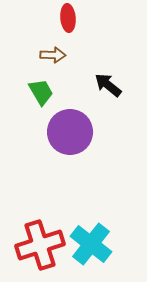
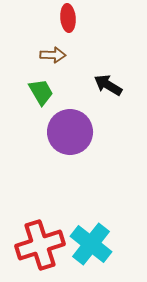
black arrow: rotated 8 degrees counterclockwise
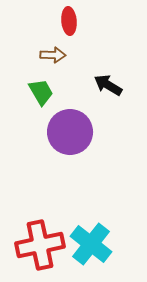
red ellipse: moved 1 px right, 3 px down
red cross: rotated 6 degrees clockwise
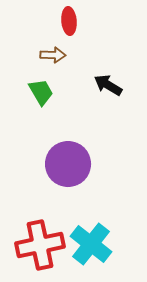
purple circle: moved 2 px left, 32 px down
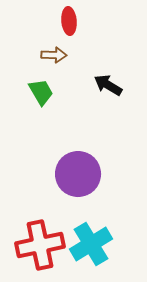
brown arrow: moved 1 px right
purple circle: moved 10 px right, 10 px down
cyan cross: rotated 21 degrees clockwise
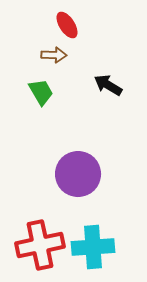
red ellipse: moved 2 px left, 4 px down; rotated 28 degrees counterclockwise
cyan cross: moved 2 px right, 3 px down; rotated 27 degrees clockwise
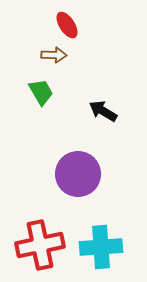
black arrow: moved 5 px left, 26 px down
cyan cross: moved 8 px right
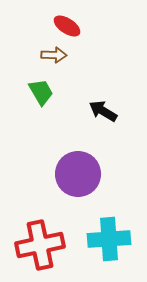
red ellipse: moved 1 px down; rotated 24 degrees counterclockwise
cyan cross: moved 8 px right, 8 px up
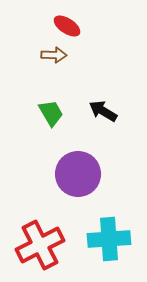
green trapezoid: moved 10 px right, 21 px down
red cross: rotated 15 degrees counterclockwise
